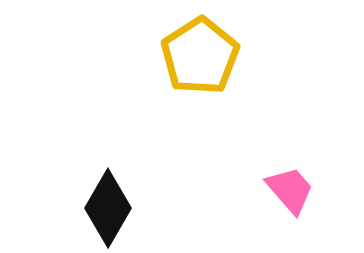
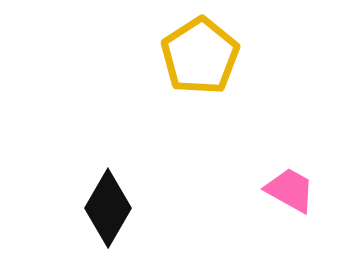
pink trapezoid: rotated 20 degrees counterclockwise
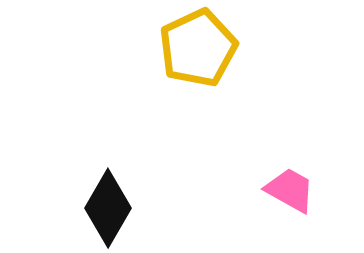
yellow pentagon: moved 2 px left, 8 px up; rotated 8 degrees clockwise
